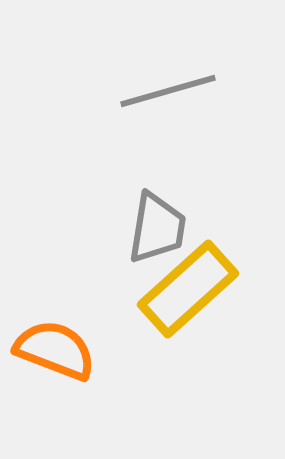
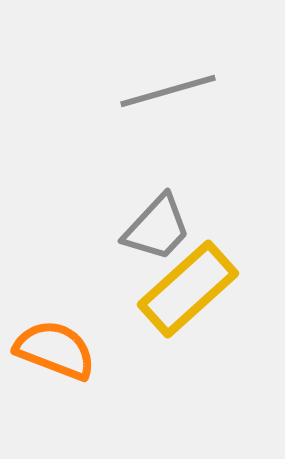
gray trapezoid: rotated 34 degrees clockwise
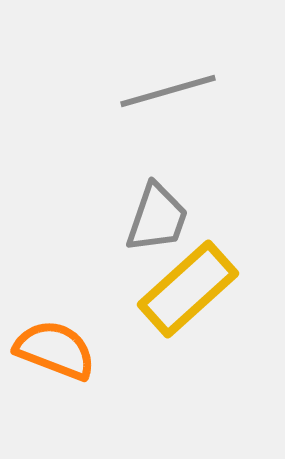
gray trapezoid: moved 10 px up; rotated 24 degrees counterclockwise
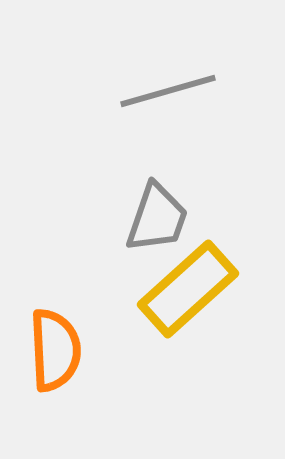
orange semicircle: rotated 66 degrees clockwise
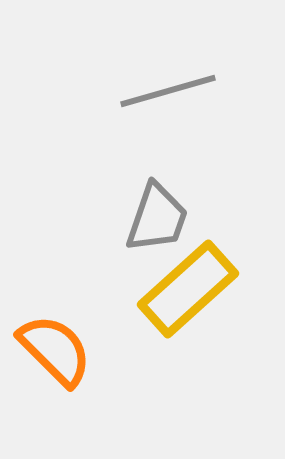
orange semicircle: rotated 42 degrees counterclockwise
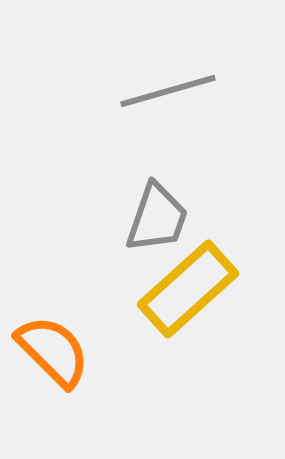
orange semicircle: moved 2 px left, 1 px down
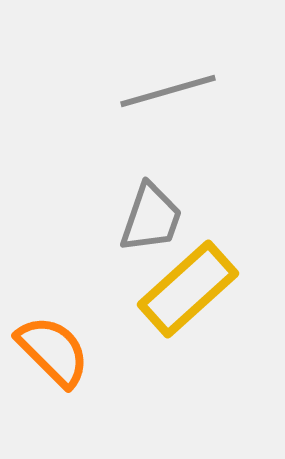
gray trapezoid: moved 6 px left
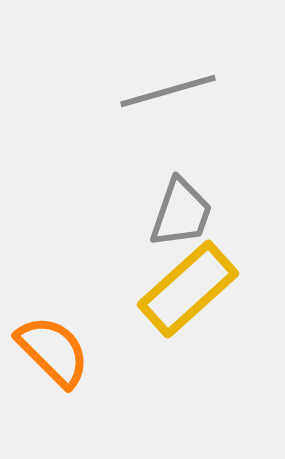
gray trapezoid: moved 30 px right, 5 px up
